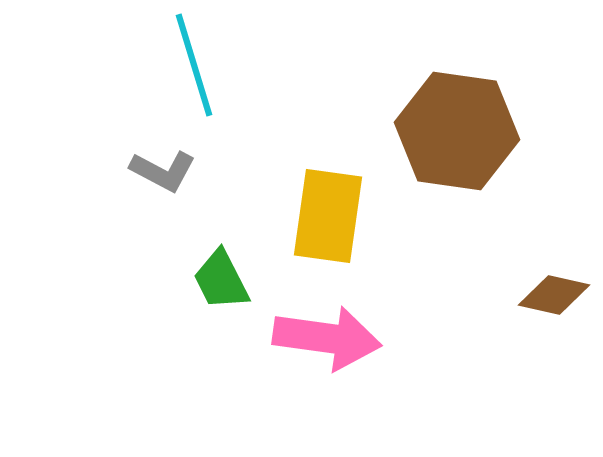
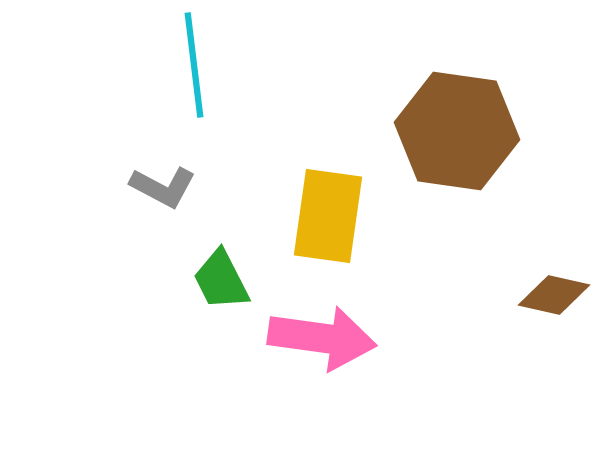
cyan line: rotated 10 degrees clockwise
gray L-shape: moved 16 px down
pink arrow: moved 5 px left
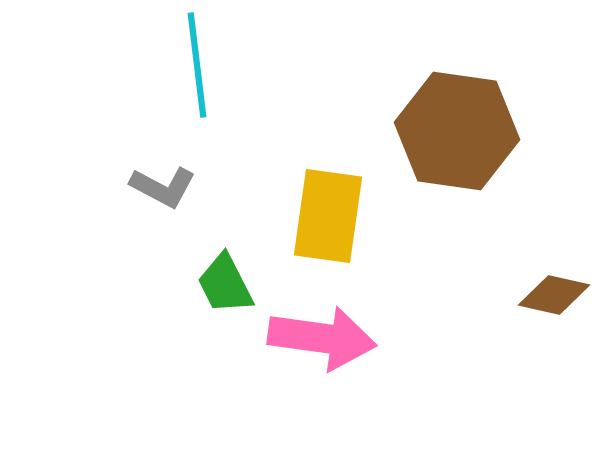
cyan line: moved 3 px right
green trapezoid: moved 4 px right, 4 px down
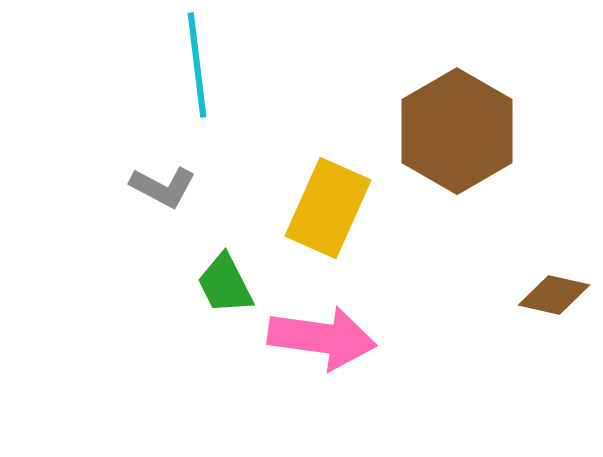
brown hexagon: rotated 22 degrees clockwise
yellow rectangle: moved 8 px up; rotated 16 degrees clockwise
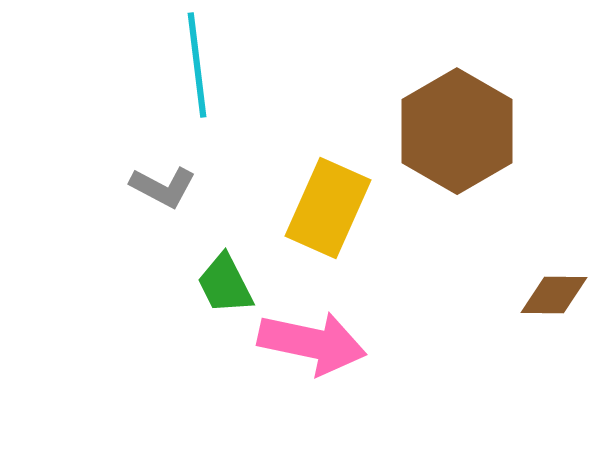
brown diamond: rotated 12 degrees counterclockwise
pink arrow: moved 10 px left, 5 px down; rotated 4 degrees clockwise
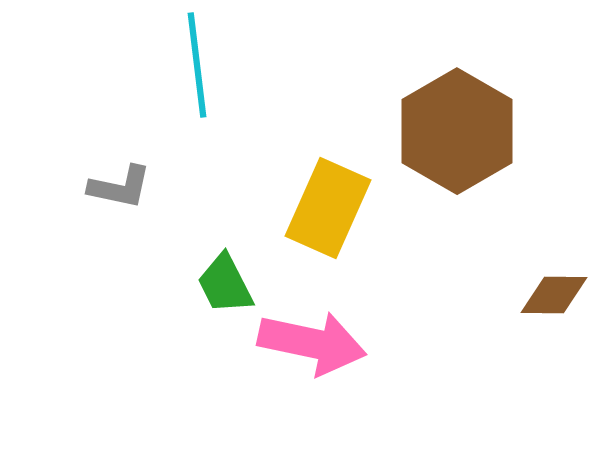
gray L-shape: moved 43 px left; rotated 16 degrees counterclockwise
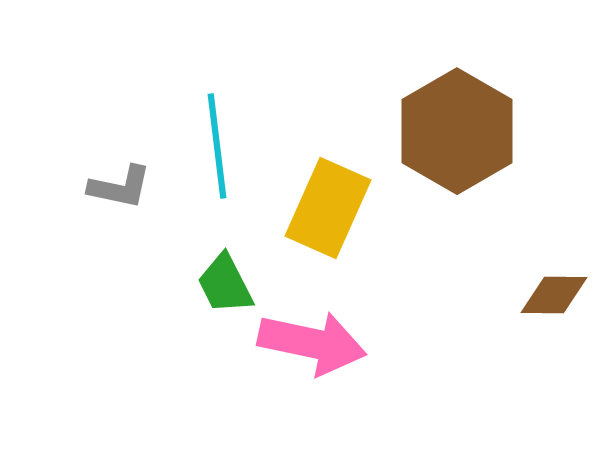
cyan line: moved 20 px right, 81 px down
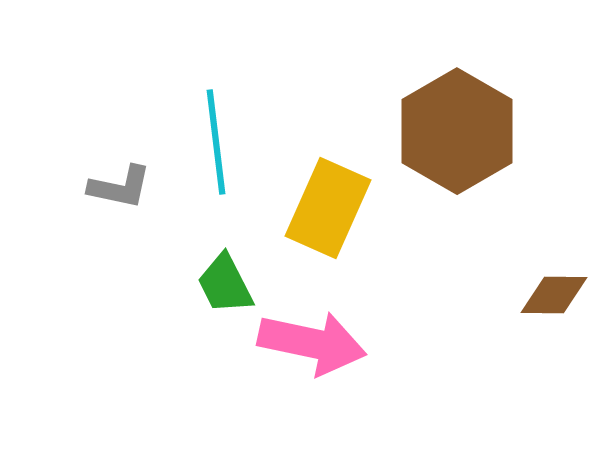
cyan line: moved 1 px left, 4 px up
